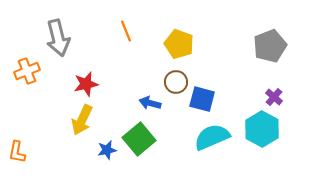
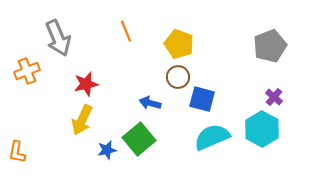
gray arrow: rotated 9 degrees counterclockwise
brown circle: moved 2 px right, 5 px up
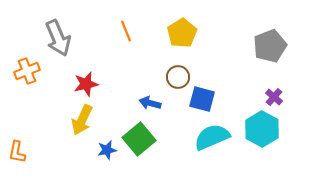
yellow pentagon: moved 3 px right, 11 px up; rotated 20 degrees clockwise
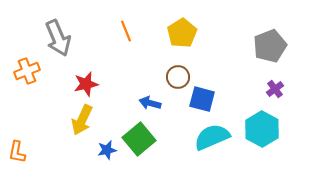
purple cross: moved 1 px right, 8 px up; rotated 12 degrees clockwise
